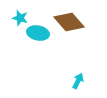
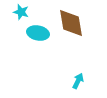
cyan star: moved 1 px right, 6 px up
brown diamond: moved 2 px right, 1 px down; rotated 32 degrees clockwise
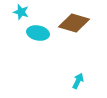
brown diamond: moved 3 px right; rotated 64 degrees counterclockwise
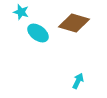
cyan ellipse: rotated 25 degrees clockwise
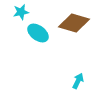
cyan star: rotated 28 degrees counterclockwise
